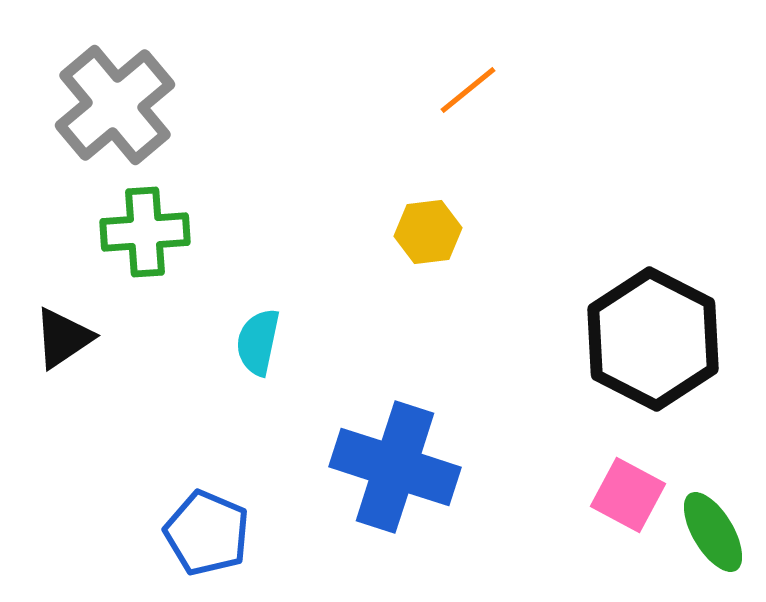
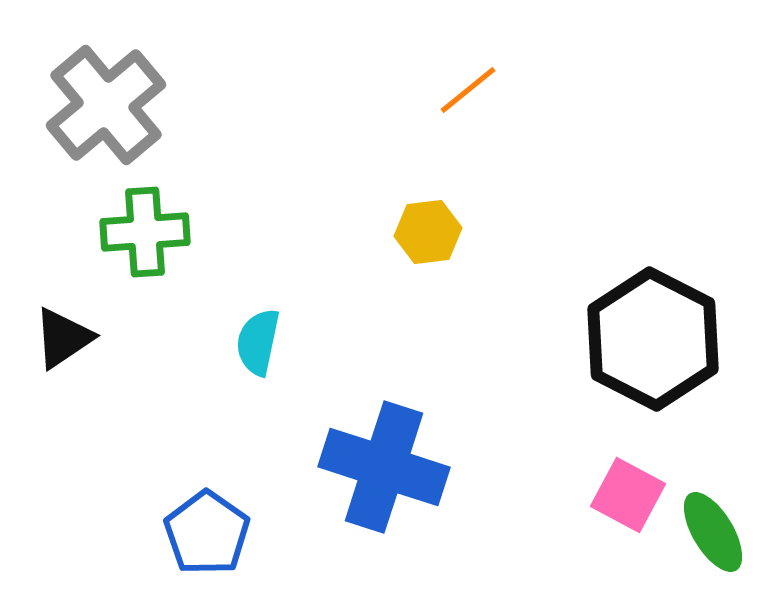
gray cross: moved 9 px left
blue cross: moved 11 px left
blue pentagon: rotated 12 degrees clockwise
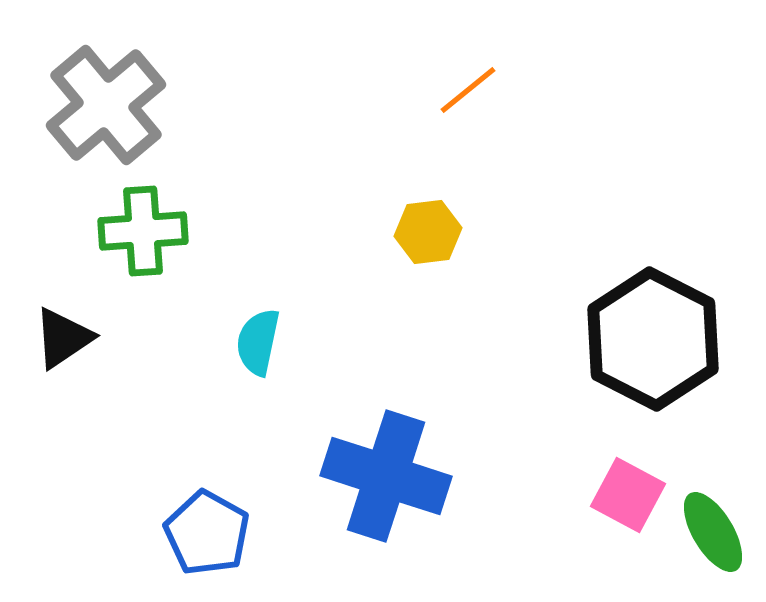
green cross: moved 2 px left, 1 px up
blue cross: moved 2 px right, 9 px down
blue pentagon: rotated 6 degrees counterclockwise
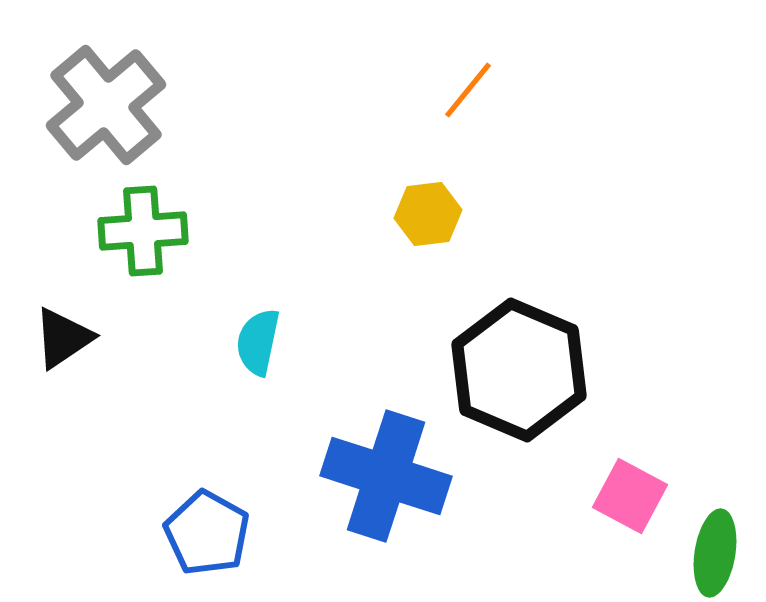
orange line: rotated 12 degrees counterclockwise
yellow hexagon: moved 18 px up
black hexagon: moved 134 px left, 31 px down; rotated 4 degrees counterclockwise
pink square: moved 2 px right, 1 px down
green ellipse: moved 2 px right, 21 px down; rotated 40 degrees clockwise
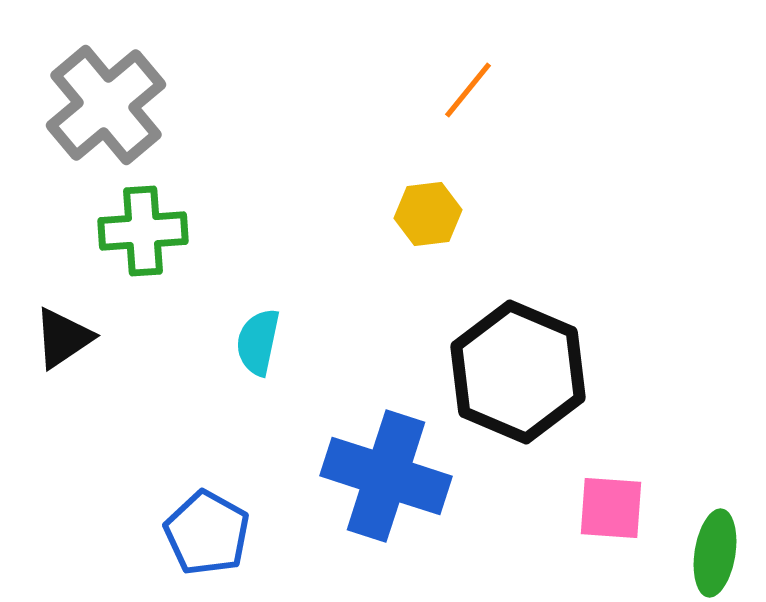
black hexagon: moved 1 px left, 2 px down
pink square: moved 19 px left, 12 px down; rotated 24 degrees counterclockwise
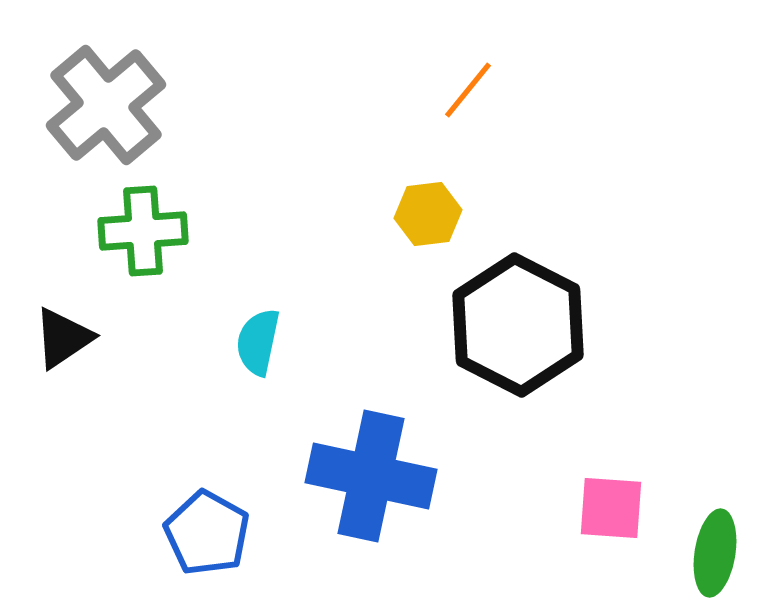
black hexagon: moved 47 px up; rotated 4 degrees clockwise
blue cross: moved 15 px left; rotated 6 degrees counterclockwise
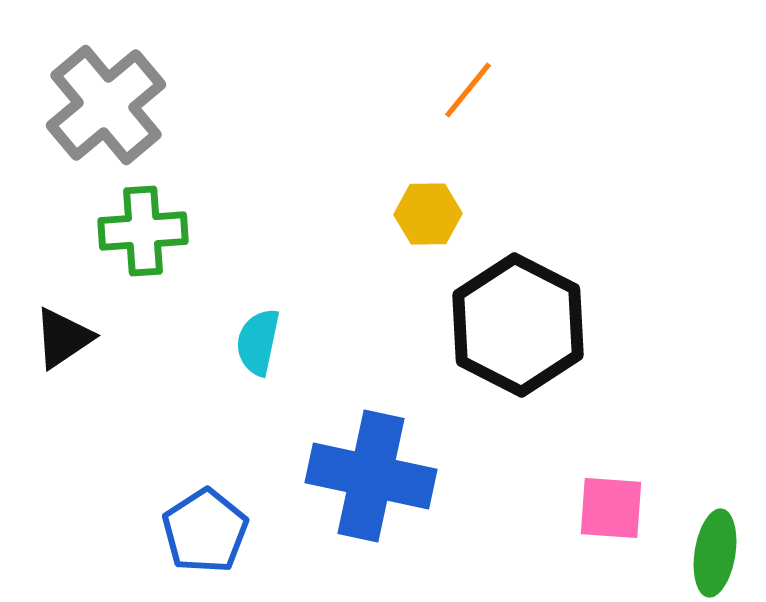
yellow hexagon: rotated 6 degrees clockwise
blue pentagon: moved 2 px left, 2 px up; rotated 10 degrees clockwise
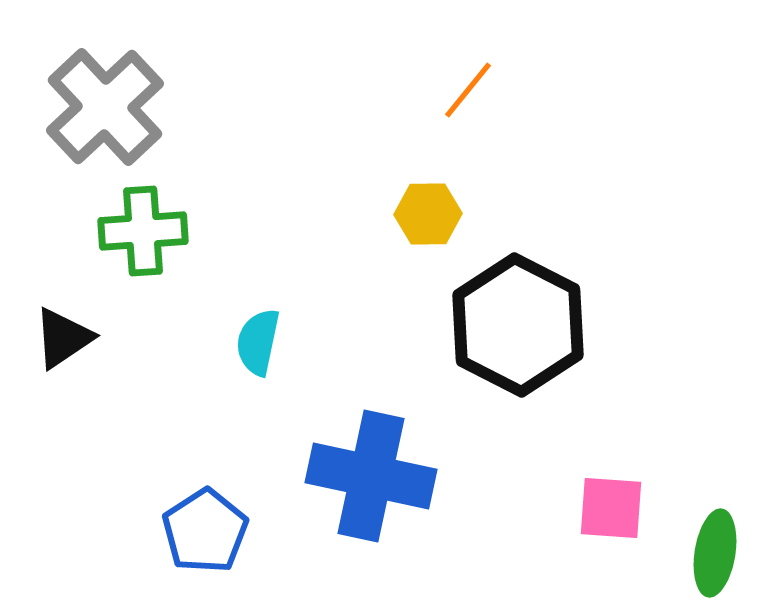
gray cross: moved 1 px left, 2 px down; rotated 3 degrees counterclockwise
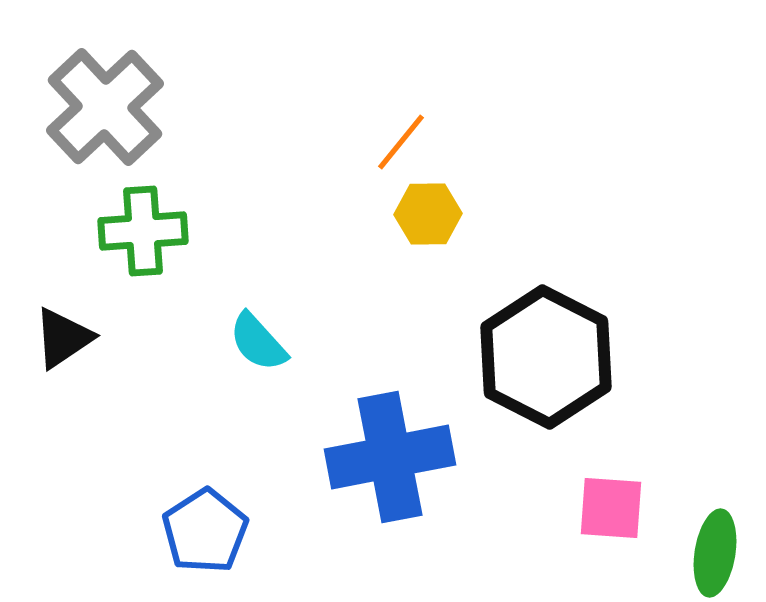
orange line: moved 67 px left, 52 px down
black hexagon: moved 28 px right, 32 px down
cyan semicircle: rotated 54 degrees counterclockwise
blue cross: moved 19 px right, 19 px up; rotated 23 degrees counterclockwise
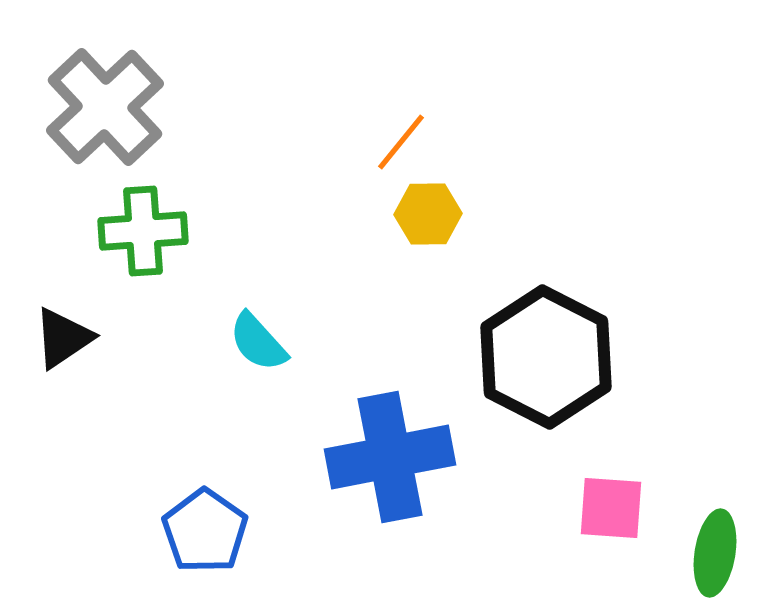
blue pentagon: rotated 4 degrees counterclockwise
